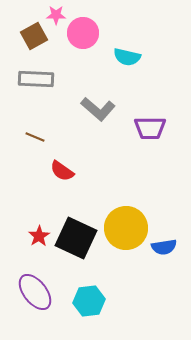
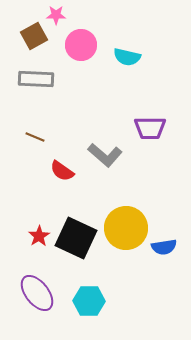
pink circle: moved 2 px left, 12 px down
gray L-shape: moved 7 px right, 46 px down
purple ellipse: moved 2 px right, 1 px down
cyan hexagon: rotated 8 degrees clockwise
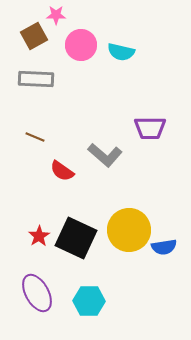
cyan semicircle: moved 6 px left, 5 px up
yellow circle: moved 3 px right, 2 px down
purple ellipse: rotated 9 degrees clockwise
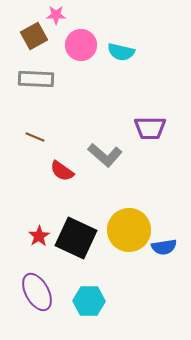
purple ellipse: moved 1 px up
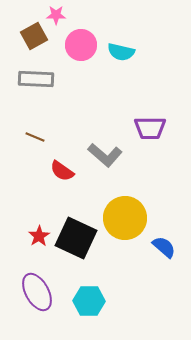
yellow circle: moved 4 px left, 12 px up
blue semicircle: rotated 130 degrees counterclockwise
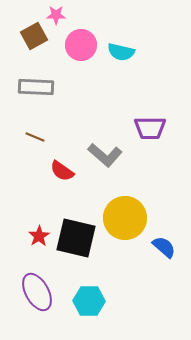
gray rectangle: moved 8 px down
black square: rotated 12 degrees counterclockwise
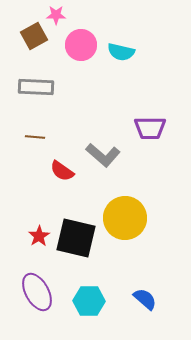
brown line: rotated 18 degrees counterclockwise
gray L-shape: moved 2 px left
blue semicircle: moved 19 px left, 52 px down
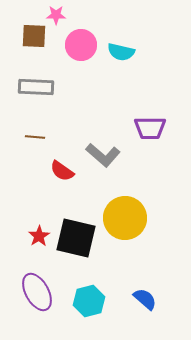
brown square: rotated 32 degrees clockwise
cyan hexagon: rotated 16 degrees counterclockwise
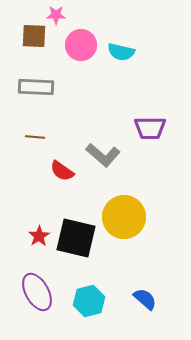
yellow circle: moved 1 px left, 1 px up
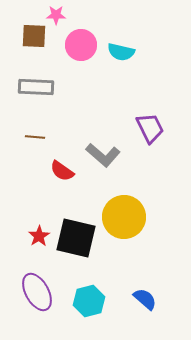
purple trapezoid: rotated 116 degrees counterclockwise
